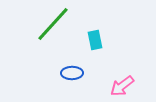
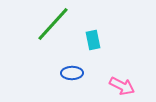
cyan rectangle: moved 2 px left
pink arrow: rotated 115 degrees counterclockwise
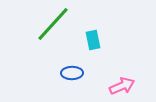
pink arrow: rotated 50 degrees counterclockwise
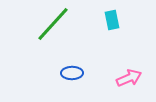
cyan rectangle: moved 19 px right, 20 px up
pink arrow: moved 7 px right, 8 px up
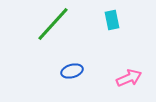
blue ellipse: moved 2 px up; rotated 15 degrees counterclockwise
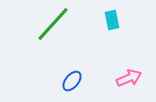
blue ellipse: moved 10 px down; rotated 35 degrees counterclockwise
